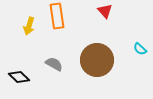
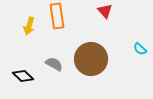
brown circle: moved 6 px left, 1 px up
black diamond: moved 4 px right, 1 px up
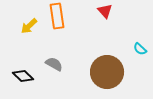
yellow arrow: rotated 30 degrees clockwise
brown circle: moved 16 px right, 13 px down
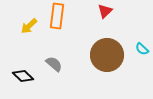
red triangle: rotated 28 degrees clockwise
orange rectangle: rotated 15 degrees clockwise
cyan semicircle: moved 2 px right
gray semicircle: rotated 12 degrees clockwise
brown circle: moved 17 px up
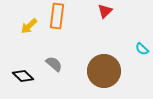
brown circle: moved 3 px left, 16 px down
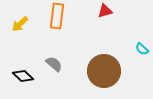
red triangle: rotated 28 degrees clockwise
yellow arrow: moved 9 px left, 2 px up
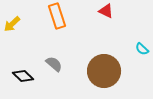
red triangle: moved 1 px right; rotated 42 degrees clockwise
orange rectangle: rotated 25 degrees counterclockwise
yellow arrow: moved 8 px left
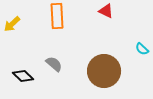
orange rectangle: rotated 15 degrees clockwise
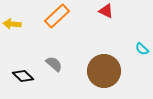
orange rectangle: rotated 50 degrees clockwise
yellow arrow: rotated 48 degrees clockwise
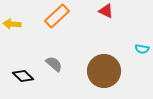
cyan semicircle: rotated 32 degrees counterclockwise
